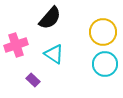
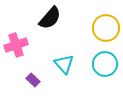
yellow circle: moved 3 px right, 4 px up
cyan triangle: moved 10 px right, 10 px down; rotated 15 degrees clockwise
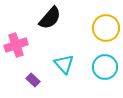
cyan circle: moved 3 px down
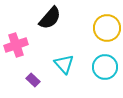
yellow circle: moved 1 px right
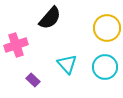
cyan triangle: moved 3 px right
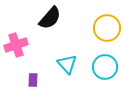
purple rectangle: rotated 48 degrees clockwise
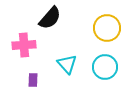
pink cross: moved 8 px right; rotated 15 degrees clockwise
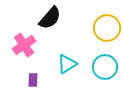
pink cross: rotated 30 degrees counterclockwise
cyan triangle: rotated 40 degrees clockwise
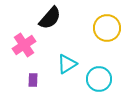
cyan circle: moved 6 px left, 12 px down
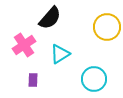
yellow circle: moved 1 px up
cyan triangle: moved 7 px left, 10 px up
cyan circle: moved 5 px left
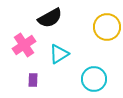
black semicircle: rotated 20 degrees clockwise
cyan triangle: moved 1 px left
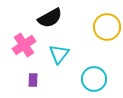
cyan triangle: rotated 20 degrees counterclockwise
